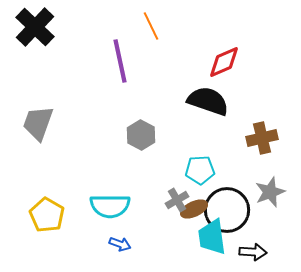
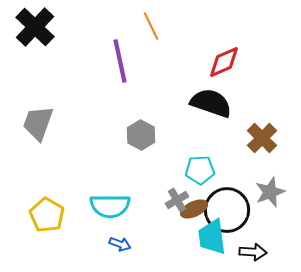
black semicircle: moved 3 px right, 2 px down
brown cross: rotated 32 degrees counterclockwise
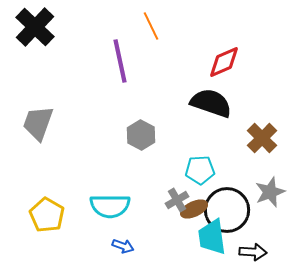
blue arrow: moved 3 px right, 2 px down
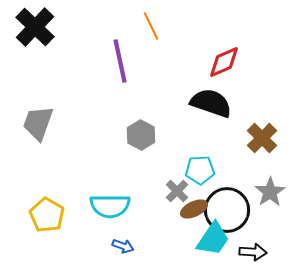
gray star: rotated 12 degrees counterclockwise
gray cross: moved 9 px up; rotated 15 degrees counterclockwise
cyan trapezoid: moved 1 px right, 2 px down; rotated 138 degrees counterclockwise
